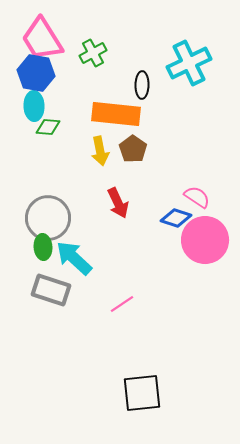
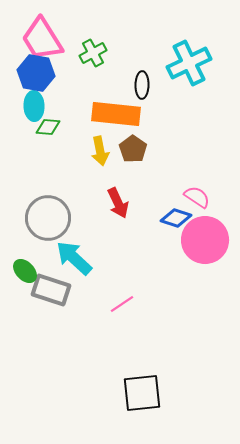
green ellipse: moved 18 px left, 24 px down; rotated 40 degrees counterclockwise
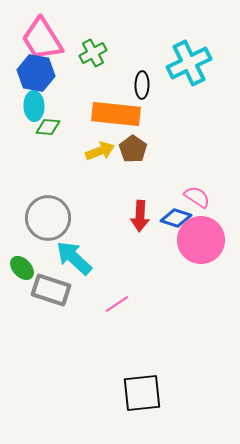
yellow arrow: rotated 100 degrees counterclockwise
red arrow: moved 22 px right, 13 px down; rotated 28 degrees clockwise
pink circle: moved 4 px left
green ellipse: moved 3 px left, 3 px up
pink line: moved 5 px left
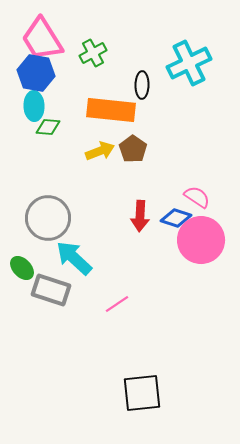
orange rectangle: moved 5 px left, 4 px up
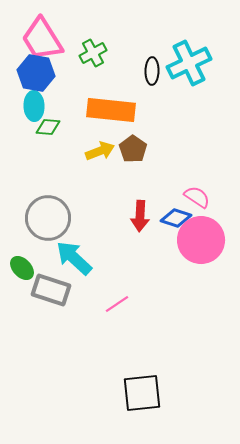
black ellipse: moved 10 px right, 14 px up
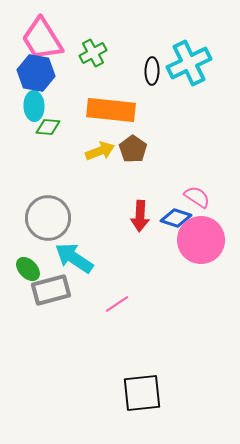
cyan arrow: rotated 9 degrees counterclockwise
green ellipse: moved 6 px right, 1 px down
gray rectangle: rotated 33 degrees counterclockwise
